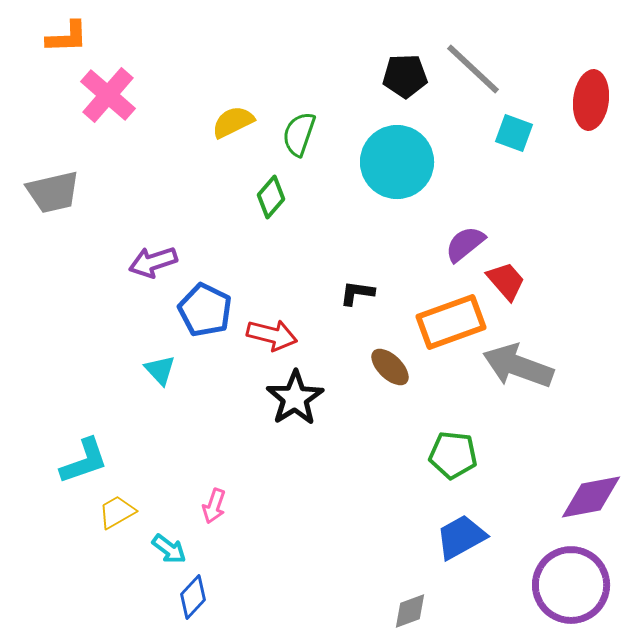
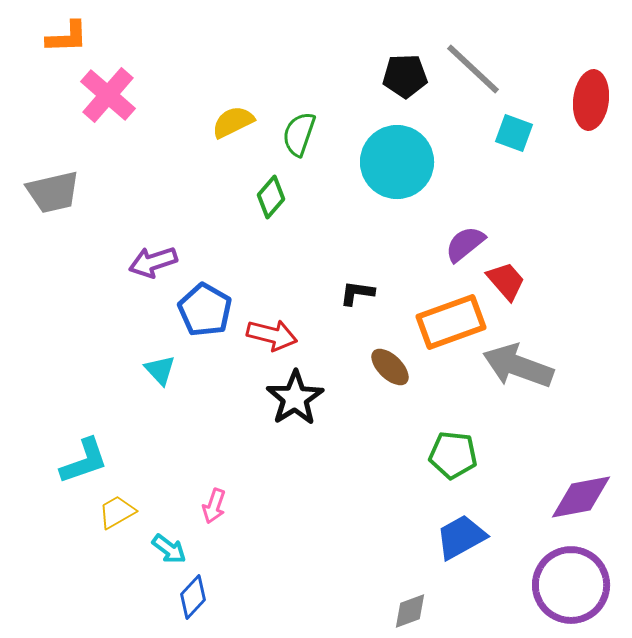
blue pentagon: rotated 4 degrees clockwise
purple diamond: moved 10 px left
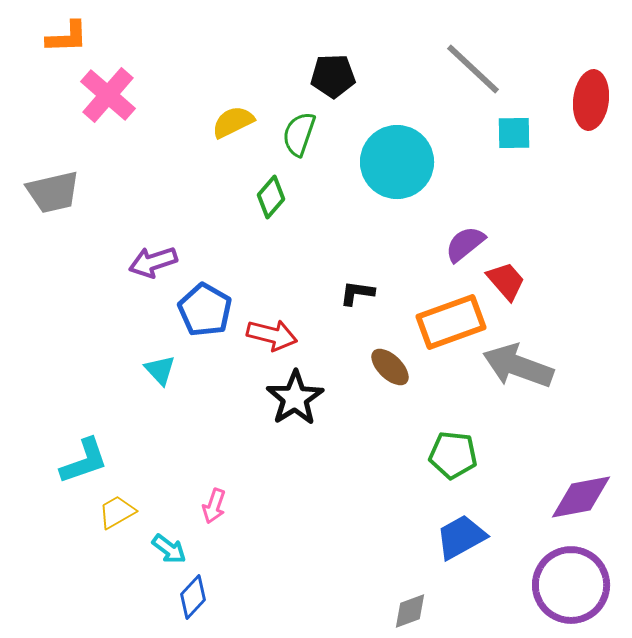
black pentagon: moved 72 px left
cyan square: rotated 21 degrees counterclockwise
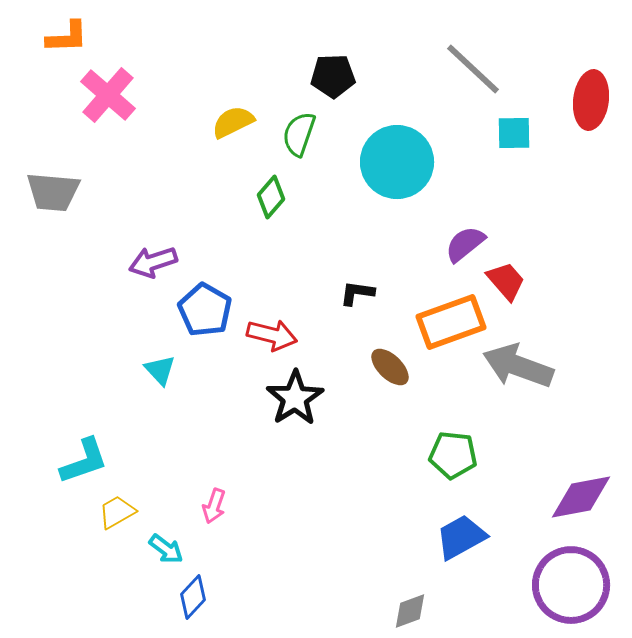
gray trapezoid: rotated 18 degrees clockwise
cyan arrow: moved 3 px left
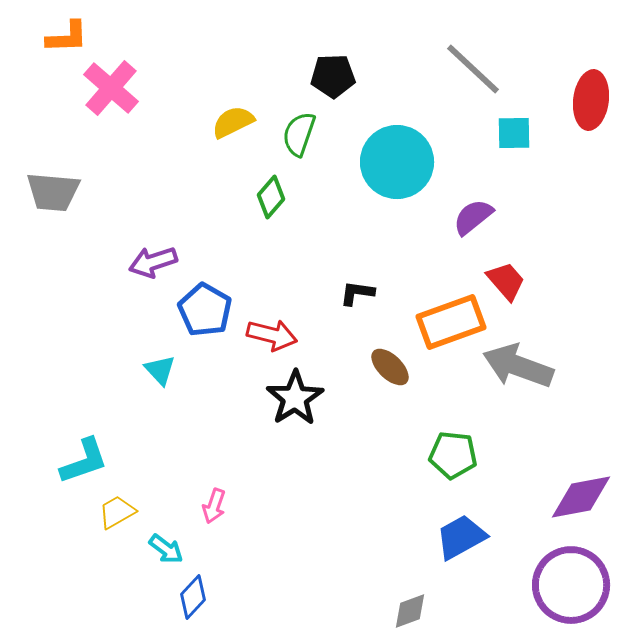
pink cross: moved 3 px right, 7 px up
purple semicircle: moved 8 px right, 27 px up
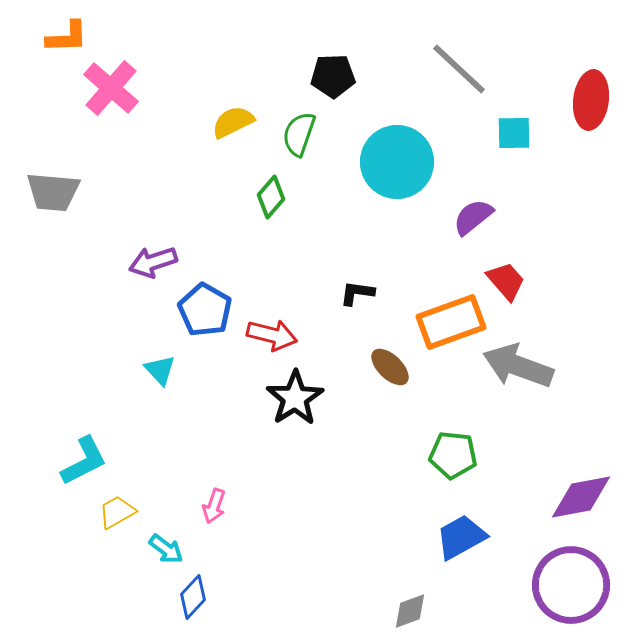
gray line: moved 14 px left
cyan L-shape: rotated 8 degrees counterclockwise
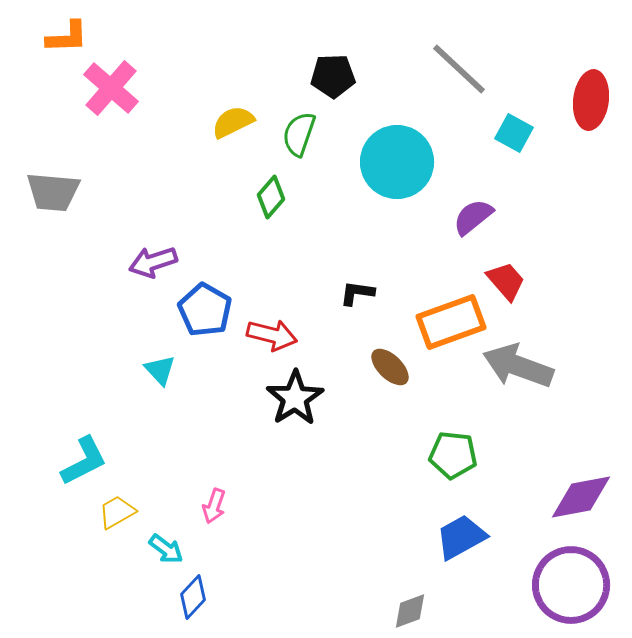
cyan square: rotated 30 degrees clockwise
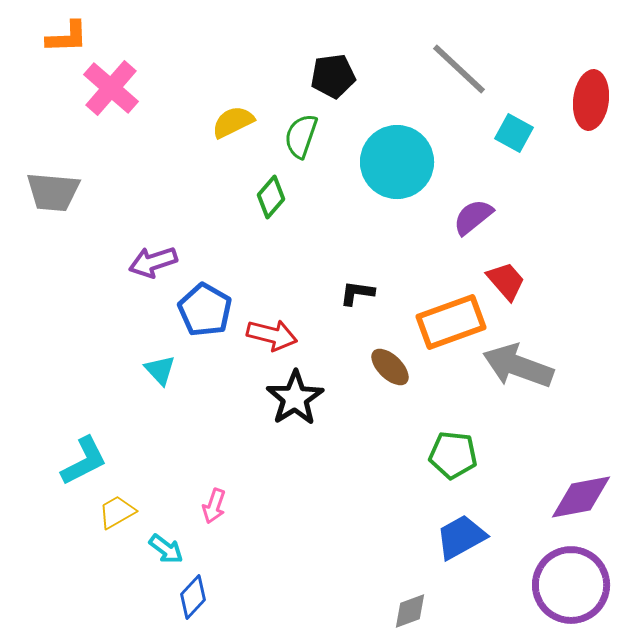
black pentagon: rotated 6 degrees counterclockwise
green semicircle: moved 2 px right, 2 px down
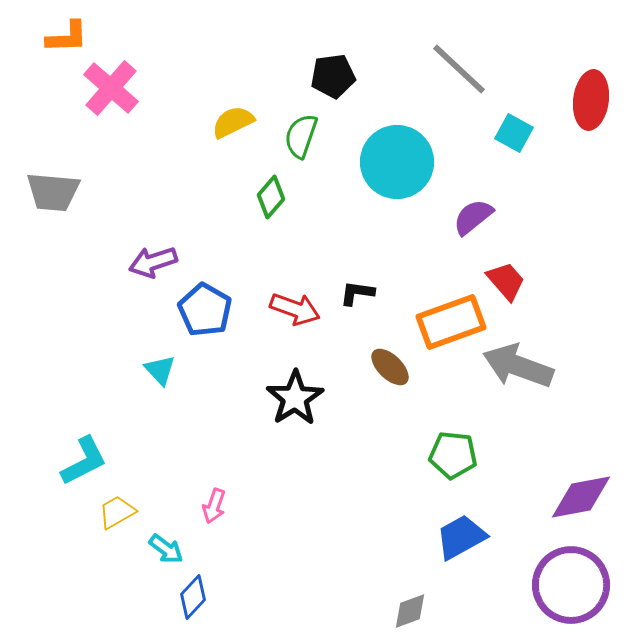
red arrow: moved 23 px right, 26 px up; rotated 6 degrees clockwise
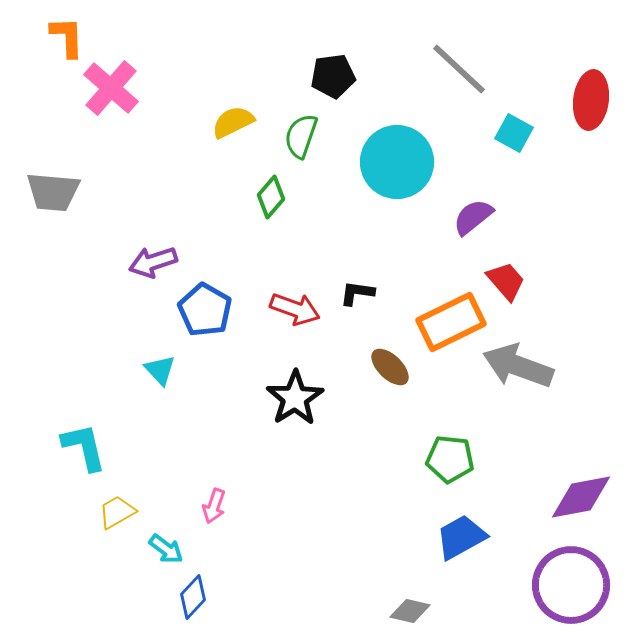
orange L-shape: rotated 90 degrees counterclockwise
orange rectangle: rotated 6 degrees counterclockwise
green pentagon: moved 3 px left, 4 px down
cyan L-shape: moved 14 px up; rotated 76 degrees counterclockwise
gray diamond: rotated 33 degrees clockwise
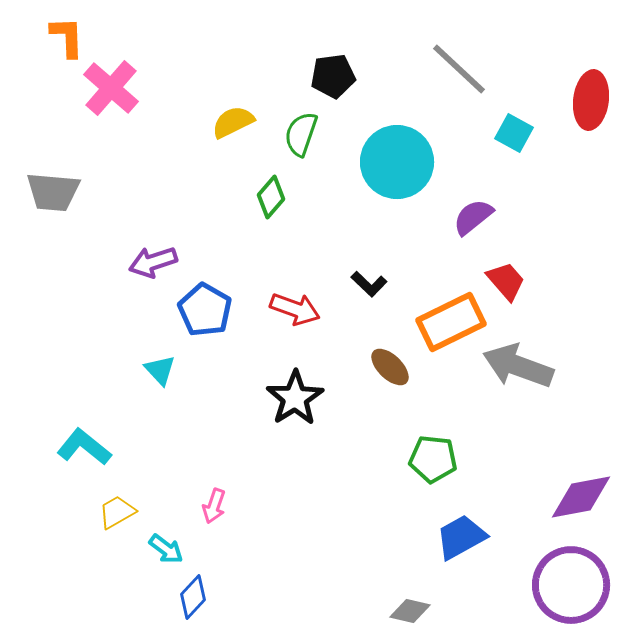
green semicircle: moved 2 px up
black L-shape: moved 12 px right, 9 px up; rotated 144 degrees counterclockwise
cyan L-shape: rotated 38 degrees counterclockwise
green pentagon: moved 17 px left
